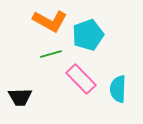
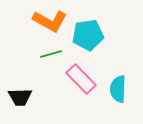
cyan pentagon: rotated 12 degrees clockwise
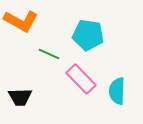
orange L-shape: moved 29 px left
cyan pentagon: rotated 16 degrees clockwise
green line: moved 2 px left; rotated 40 degrees clockwise
cyan semicircle: moved 1 px left, 2 px down
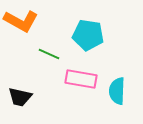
pink rectangle: rotated 36 degrees counterclockwise
black trapezoid: rotated 15 degrees clockwise
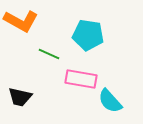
cyan semicircle: moved 7 px left, 10 px down; rotated 44 degrees counterclockwise
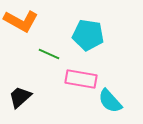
black trapezoid: rotated 125 degrees clockwise
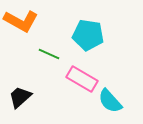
pink rectangle: moved 1 px right; rotated 20 degrees clockwise
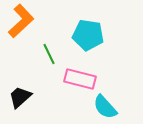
orange L-shape: rotated 72 degrees counterclockwise
green line: rotated 40 degrees clockwise
pink rectangle: moved 2 px left; rotated 16 degrees counterclockwise
cyan semicircle: moved 5 px left, 6 px down
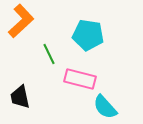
black trapezoid: rotated 60 degrees counterclockwise
